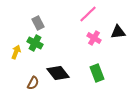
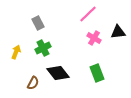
green cross: moved 8 px right, 5 px down; rotated 35 degrees clockwise
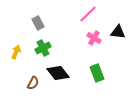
black triangle: rotated 14 degrees clockwise
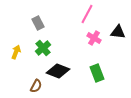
pink line: moved 1 px left; rotated 18 degrees counterclockwise
green cross: rotated 14 degrees counterclockwise
black diamond: moved 2 px up; rotated 30 degrees counterclockwise
brown semicircle: moved 3 px right, 3 px down
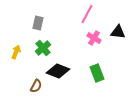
gray rectangle: rotated 40 degrees clockwise
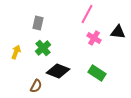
green rectangle: rotated 36 degrees counterclockwise
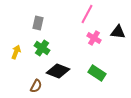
green cross: moved 1 px left; rotated 14 degrees counterclockwise
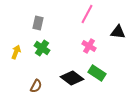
pink cross: moved 5 px left, 8 px down
black diamond: moved 14 px right, 7 px down; rotated 15 degrees clockwise
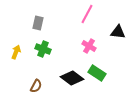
green cross: moved 1 px right, 1 px down; rotated 14 degrees counterclockwise
